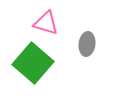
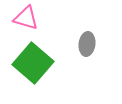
pink triangle: moved 20 px left, 5 px up
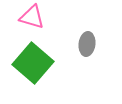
pink triangle: moved 6 px right, 1 px up
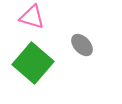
gray ellipse: moved 5 px left, 1 px down; rotated 50 degrees counterclockwise
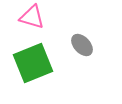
green square: rotated 27 degrees clockwise
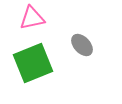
pink triangle: moved 1 px down; rotated 28 degrees counterclockwise
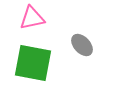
green square: rotated 33 degrees clockwise
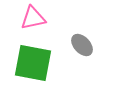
pink triangle: moved 1 px right
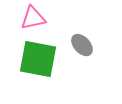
green square: moved 5 px right, 4 px up
